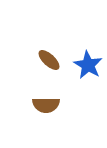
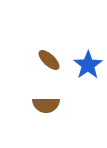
blue star: rotated 8 degrees clockwise
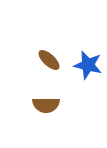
blue star: rotated 24 degrees counterclockwise
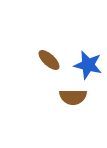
brown semicircle: moved 27 px right, 8 px up
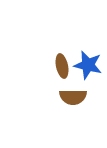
brown ellipse: moved 13 px right, 6 px down; rotated 35 degrees clockwise
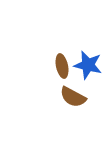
brown semicircle: rotated 28 degrees clockwise
